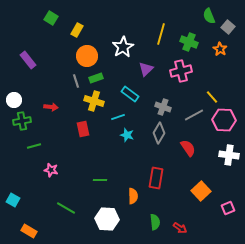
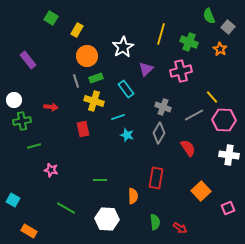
cyan rectangle at (130, 94): moved 4 px left, 5 px up; rotated 18 degrees clockwise
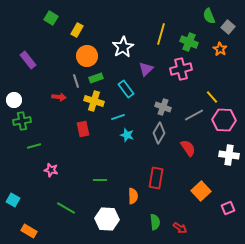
pink cross at (181, 71): moved 2 px up
red arrow at (51, 107): moved 8 px right, 10 px up
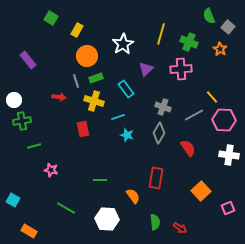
white star at (123, 47): moved 3 px up
pink cross at (181, 69): rotated 10 degrees clockwise
orange semicircle at (133, 196): rotated 35 degrees counterclockwise
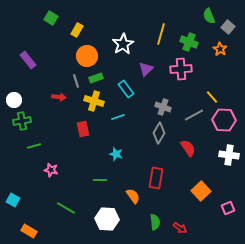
cyan star at (127, 135): moved 11 px left, 19 px down
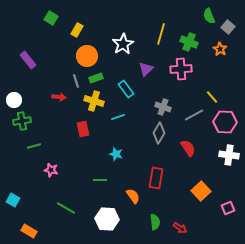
pink hexagon at (224, 120): moved 1 px right, 2 px down
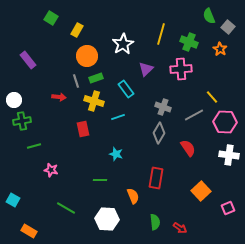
orange semicircle at (133, 196): rotated 14 degrees clockwise
